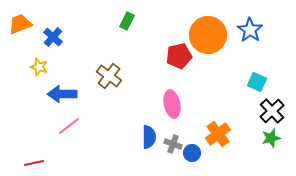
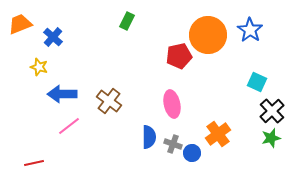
brown cross: moved 25 px down
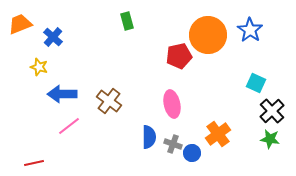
green rectangle: rotated 42 degrees counterclockwise
cyan square: moved 1 px left, 1 px down
green star: moved 1 px left, 1 px down; rotated 24 degrees clockwise
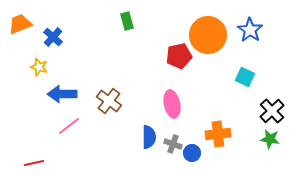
cyan square: moved 11 px left, 6 px up
orange cross: rotated 30 degrees clockwise
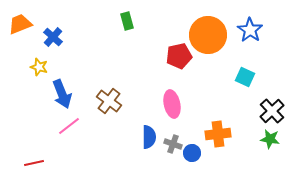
blue arrow: rotated 112 degrees counterclockwise
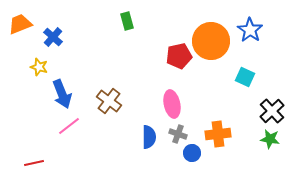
orange circle: moved 3 px right, 6 px down
gray cross: moved 5 px right, 10 px up
